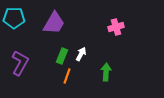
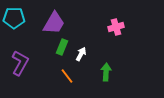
green rectangle: moved 9 px up
orange line: rotated 56 degrees counterclockwise
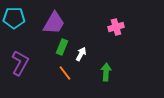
orange line: moved 2 px left, 3 px up
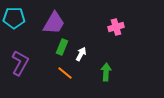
orange line: rotated 14 degrees counterclockwise
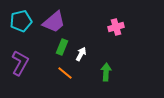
cyan pentagon: moved 7 px right, 3 px down; rotated 15 degrees counterclockwise
purple trapezoid: moved 1 px up; rotated 20 degrees clockwise
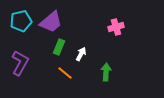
purple trapezoid: moved 3 px left
green rectangle: moved 3 px left
